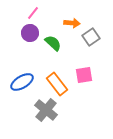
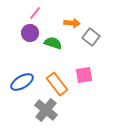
pink line: moved 2 px right
gray square: rotated 18 degrees counterclockwise
green semicircle: rotated 24 degrees counterclockwise
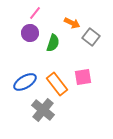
orange arrow: rotated 21 degrees clockwise
green semicircle: rotated 90 degrees clockwise
pink square: moved 1 px left, 2 px down
blue ellipse: moved 3 px right
gray cross: moved 3 px left
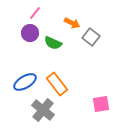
green semicircle: rotated 96 degrees clockwise
pink square: moved 18 px right, 27 px down
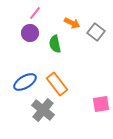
gray square: moved 5 px right, 5 px up
green semicircle: moved 2 px right, 1 px down; rotated 54 degrees clockwise
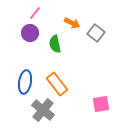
gray square: moved 1 px down
blue ellipse: rotated 50 degrees counterclockwise
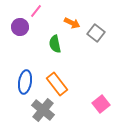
pink line: moved 1 px right, 2 px up
purple circle: moved 10 px left, 6 px up
pink square: rotated 30 degrees counterclockwise
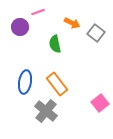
pink line: moved 2 px right, 1 px down; rotated 32 degrees clockwise
pink square: moved 1 px left, 1 px up
gray cross: moved 3 px right, 1 px down
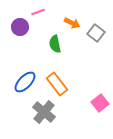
blue ellipse: rotated 35 degrees clockwise
gray cross: moved 2 px left, 1 px down
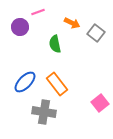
gray cross: rotated 30 degrees counterclockwise
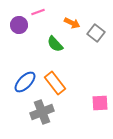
purple circle: moved 1 px left, 2 px up
green semicircle: rotated 30 degrees counterclockwise
orange rectangle: moved 2 px left, 1 px up
pink square: rotated 36 degrees clockwise
gray cross: moved 2 px left; rotated 30 degrees counterclockwise
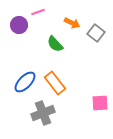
gray cross: moved 1 px right, 1 px down
